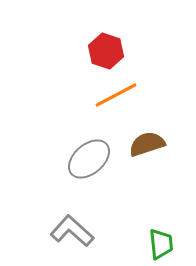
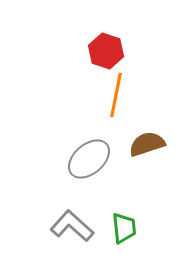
orange line: rotated 51 degrees counterclockwise
gray L-shape: moved 5 px up
green trapezoid: moved 37 px left, 16 px up
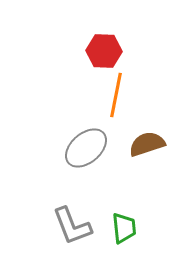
red hexagon: moved 2 px left; rotated 16 degrees counterclockwise
gray ellipse: moved 3 px left, 11 px up
gray L-shape: rotated 153 degrees counterclockwise
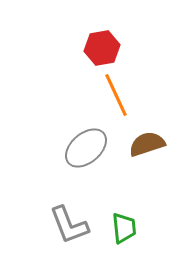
red hexagon: moved 2 px left, 3 px up; rotated 12 degrees counterclockwise
orange line: rotated 36 degrees counterclockwise
gray L-shape: moved 3 px left, 1 px up
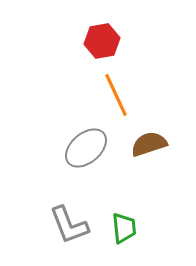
red hexagon: moved 7 px up
brown semicircle: moved 2 px right
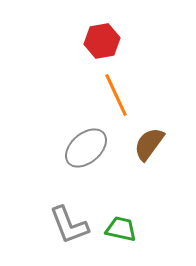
brown semicircle: rotated 36 degrees counterclockwise
green trapezoid: moved 3 px left, 1 px down; rotated 72 degrees counterclockwise
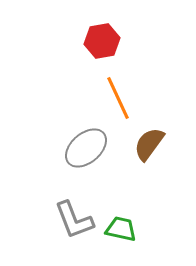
orange line: moved 2 px right, 3 px down
gray L-shape: moved 5 px right, 5 px up
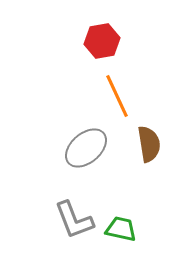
orange line: moved 1 px left, 2 px up
brown semicircle: rotated 135 degrees clockwise
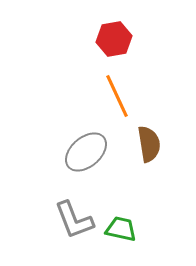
red hexagon: moved 12 px right, 2 px up
gray ellipse: moved 4 px down
